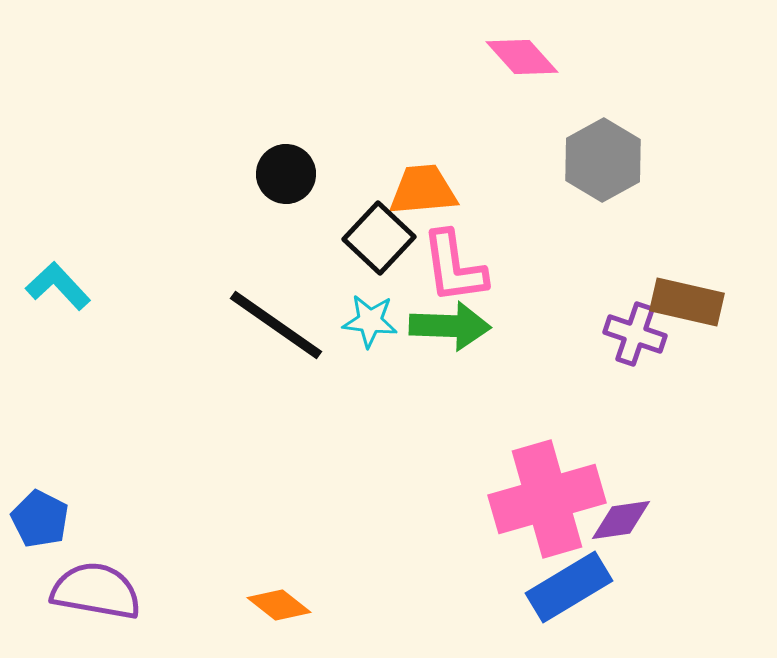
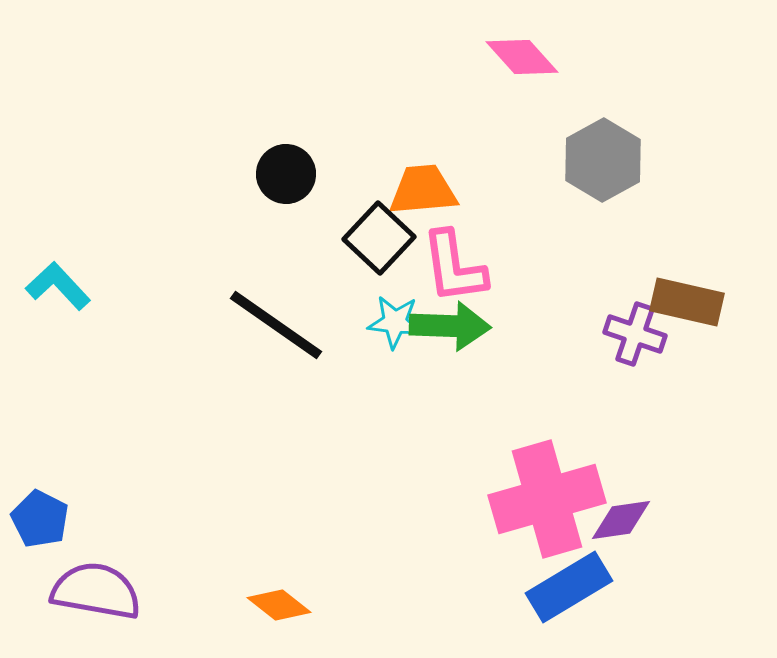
cyan star: moved 25 px right, 1 px down
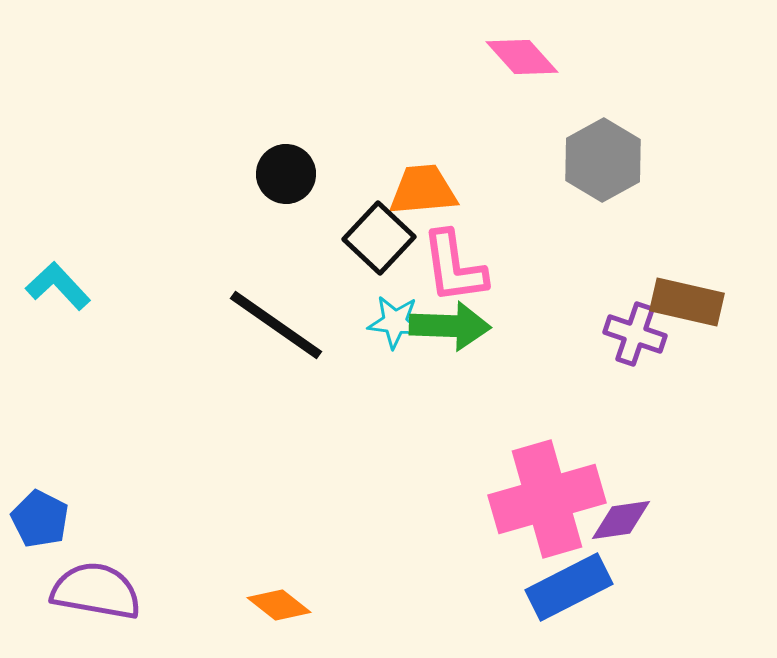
blue rectangle: rotated 4 degrees clockwise
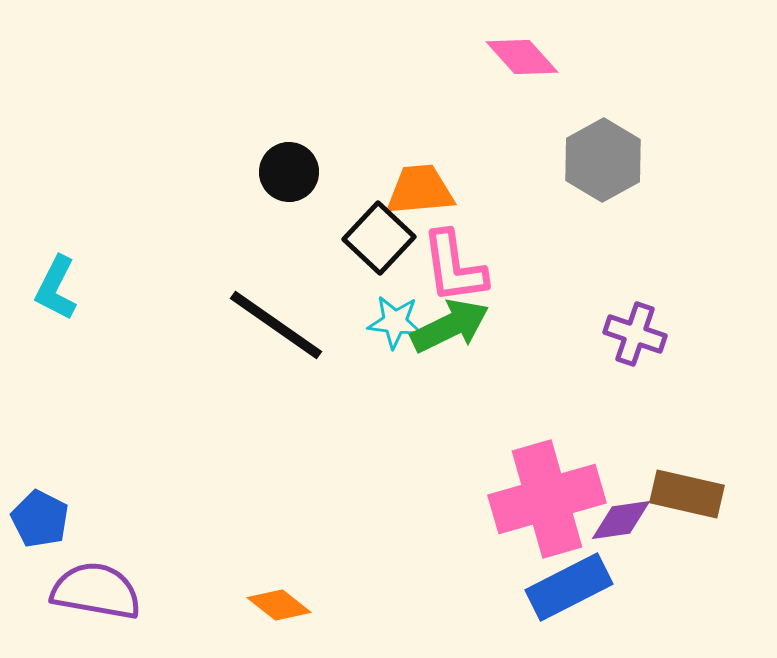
black circle: moved 3 px right, 2 px up
orange trapezoid: moved 3 px left
cyan L-shape: moved 2 px left, 2 px down; rotated 110 degrees counterclockwise
brown rectangle: moved 192 px down
green arrow: rotated 28 degrees counterclockwise
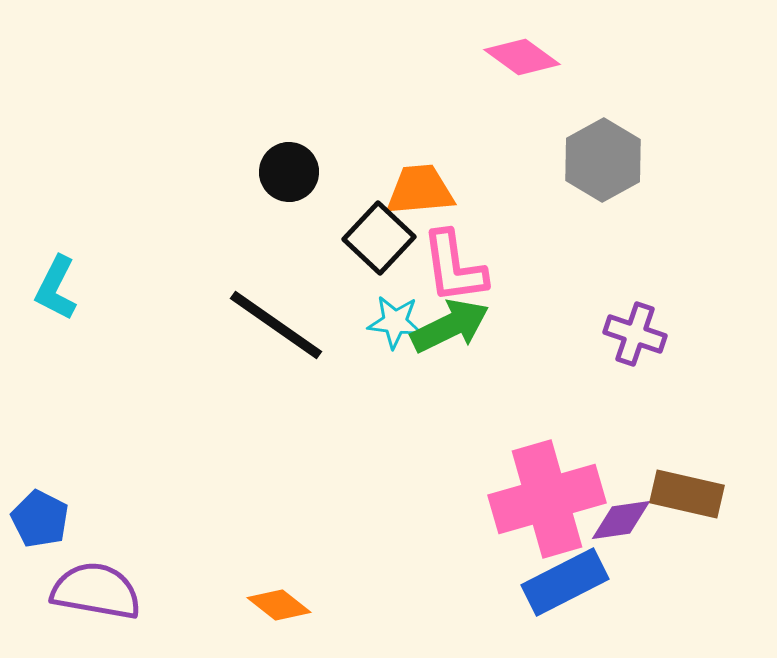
pink diamond: rotated 12 degrees counterclockwise
blue rectangle: moved 4 px left, 5 px up
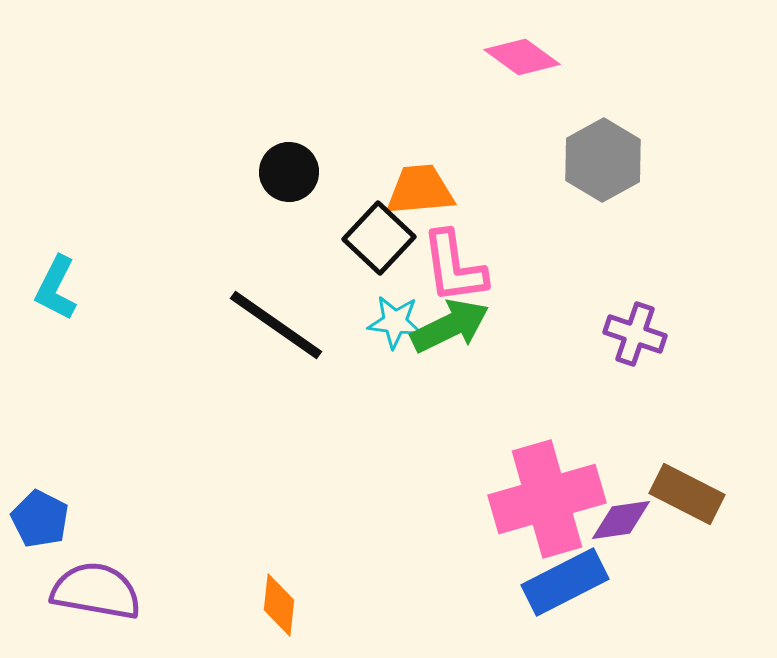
brown rectangle: rotated 14 degrees clockwise
orange diamond: rotated 58 degrees clockwise
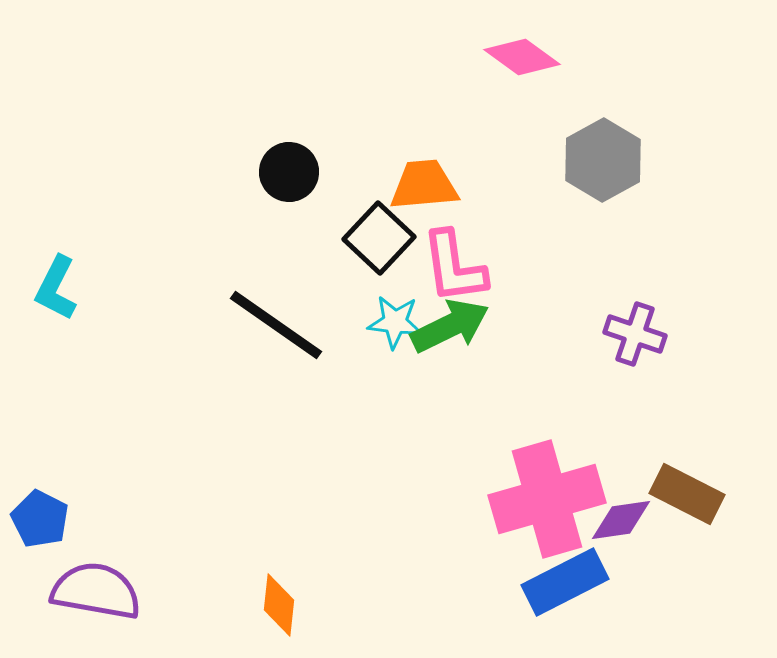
orange trapezoid: moved 4 px right, 5 px up
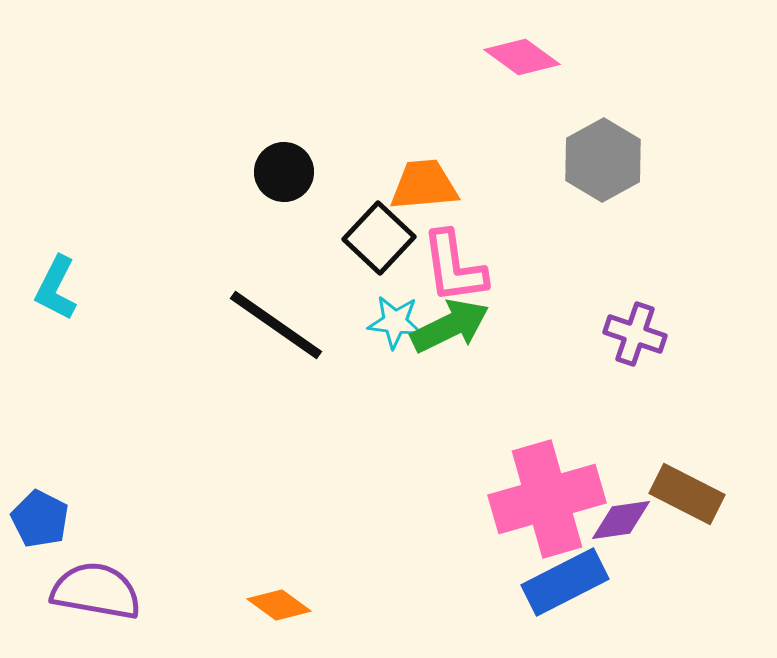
black circle: moved 5 px left
orange diamond: rotated 60 degrees counterclockwise
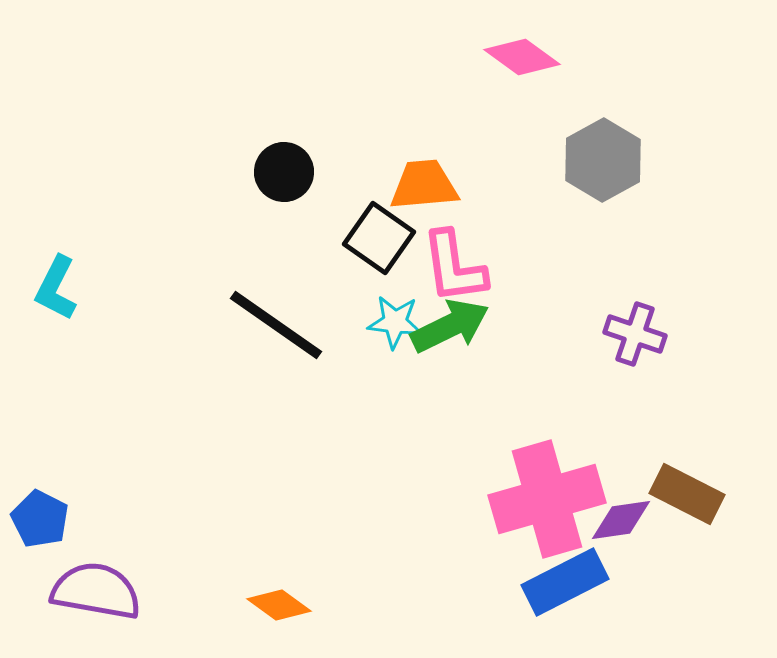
black square: rotated 8 degrees counterclockwise
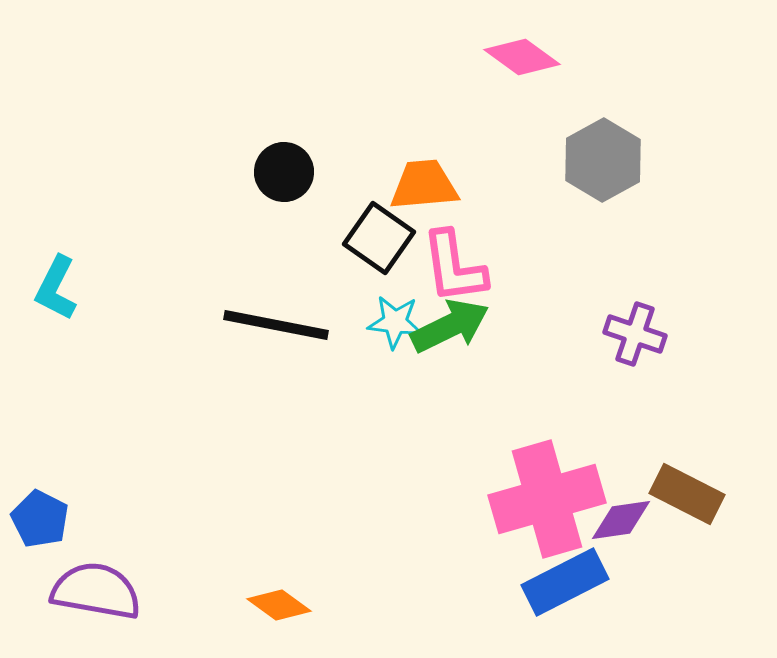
black line: rotated 24 degrees counterclockwise
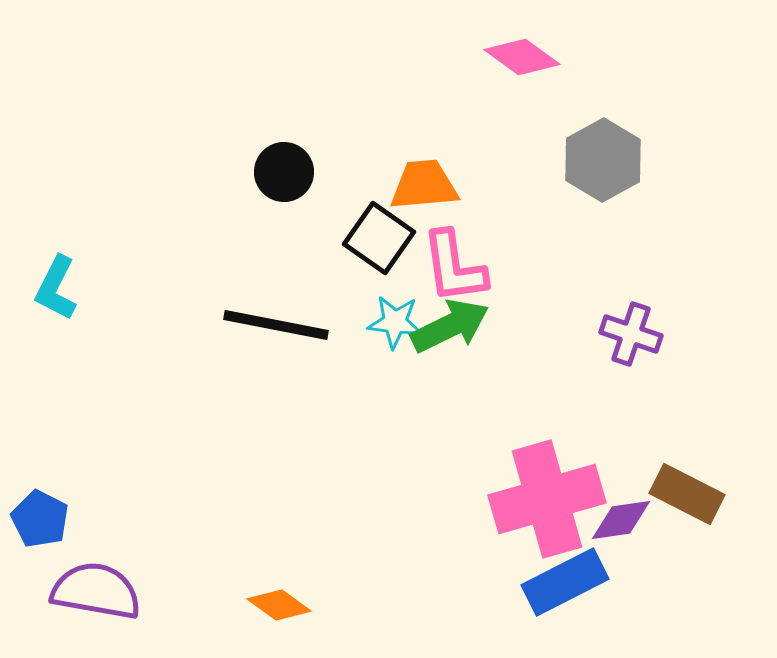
purple cross: moved 4 px left
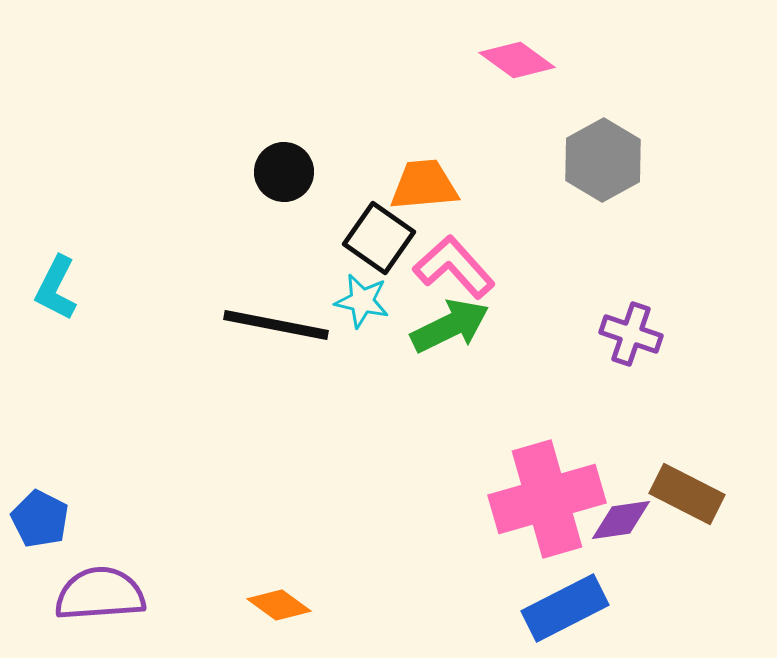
pink diamond: moved 5 px left, 3 px down
pink L-shape: rotated 146 degrees clockwise
cyan star: moved 33 px left, 21 px up; rotated 6 degrees clockwise
blue rectangle: moved 26 px down
purple semicircle: moved 4 px right, 3 px down; rotated 14 degrees counterclockwise
